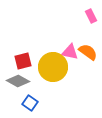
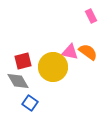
gray diamond: rotated 30 degrees clockwise
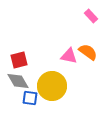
pink rectangle: rotated 16 degrees counterclockwise
pink triangle: moved 1 px left, 4 px down
red square: moved 4 px left, 1 px up
yellow circle: moved 1 px left, 19 px down
blue square: moved 5 px up; rotated 28 degrees counterclockwise
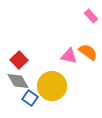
red square: rotated 30 degrees counterclockwise
blue square: rotated 28 degrees clockwise
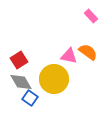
red square: rotated 12 degrees clockwise
gray diamond: moved 3 px right, 1 px down
yellow circle: moved 2 px right, 7 px up
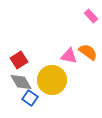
yellow circle: moved 2 px left, 1 px down
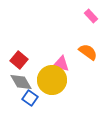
pink triangle: moved 8 px left, 8 px down
red square: rotated 18 degrees counterclockwise
